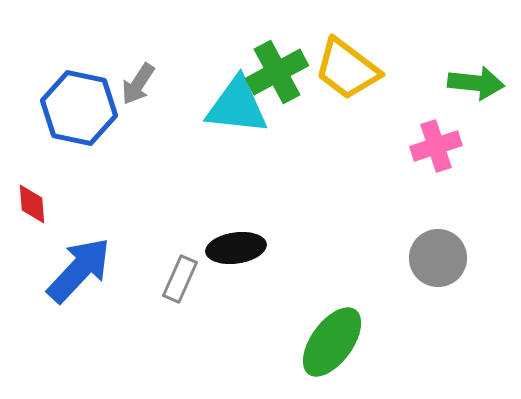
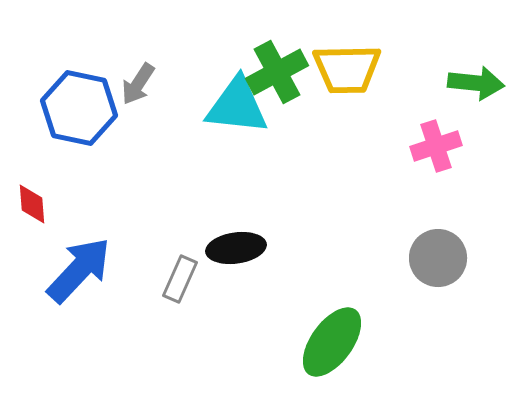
yellow trapezoid: rotated 38 degrees counterclockwise
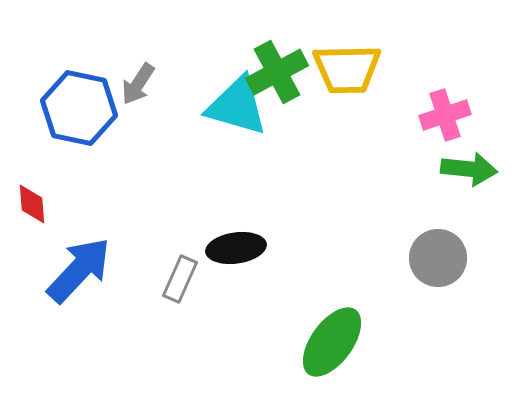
green arrow: moved 7 px left, 86 px down
cyan triangle: rotated 10 degrees clockwise
pink cross: moved 9 px right, 31 px up
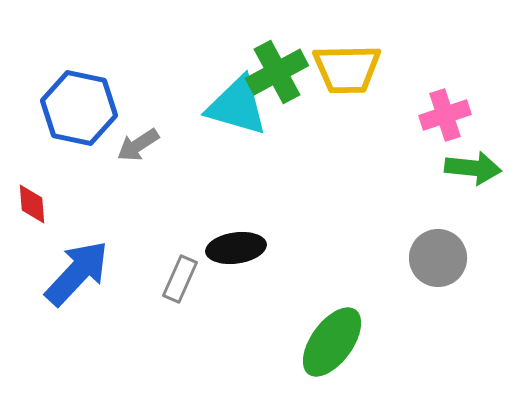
gray arrow: moved 61 px down; rotated 24 degrees clockwise
green arrow: moved 4 px right, 1 px up
blue arrow: moved 2 px left, 3 px down
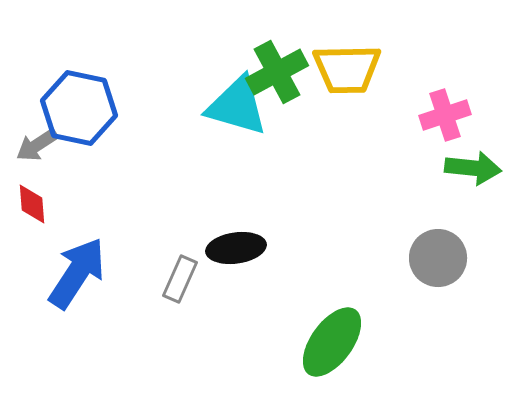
gray arrow: moved 101 px left
blue arrow: rotated 10 degrees counterclockwise
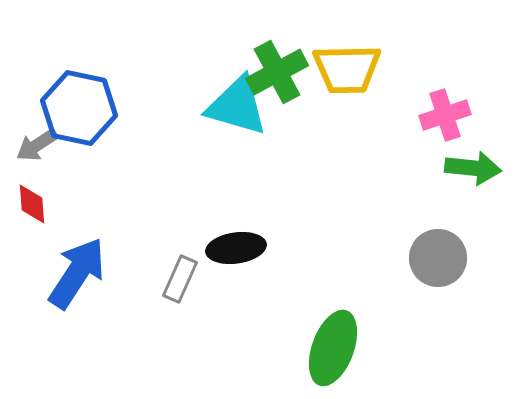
green ellipse: moved 1 px right, 6 px down; rotated 16 degrees counterclockwise
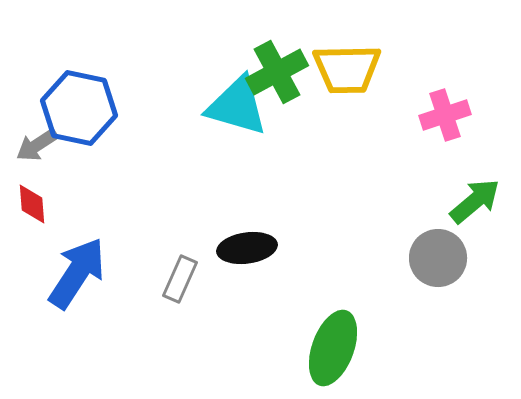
green arrow: moved 2 px right, 33 px down; rotated 46 degrees counterclockwise
black ellipse: moved 11 px right
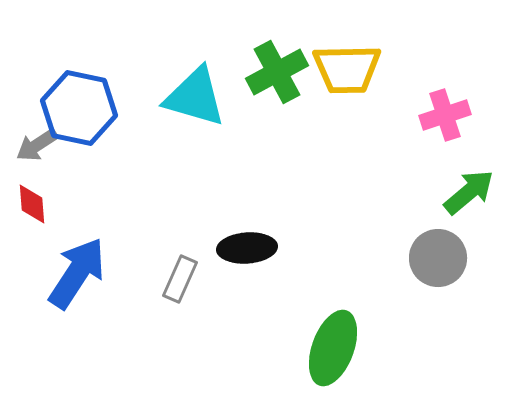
cyan triangle: moved 42 px left, 9 px up
green arrow: moved 6 px left, 9 px up
black ellipse: rotated 4 degrees clockwise
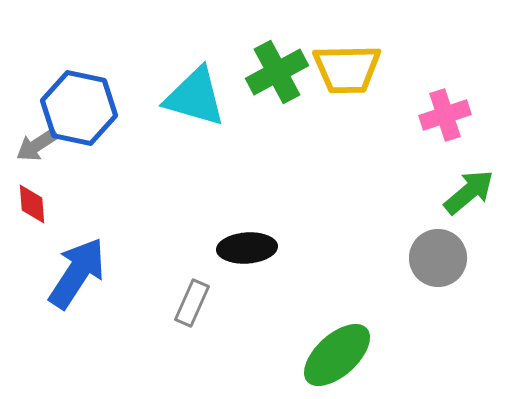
gray rectangle: moved 12 px right, 24 px down
green ellipse: moved 4 px right, 7 px down; rotated 28 degrees clockwise
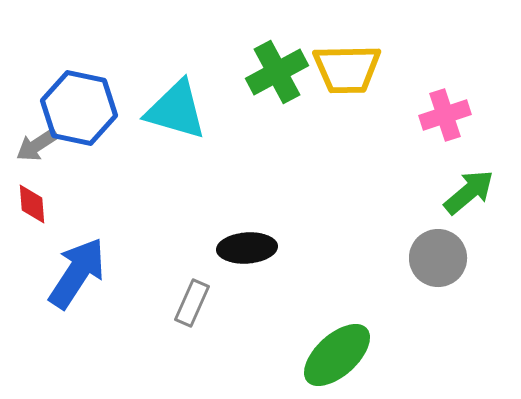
cyan triangle: moved 19 px left, 13 px down
